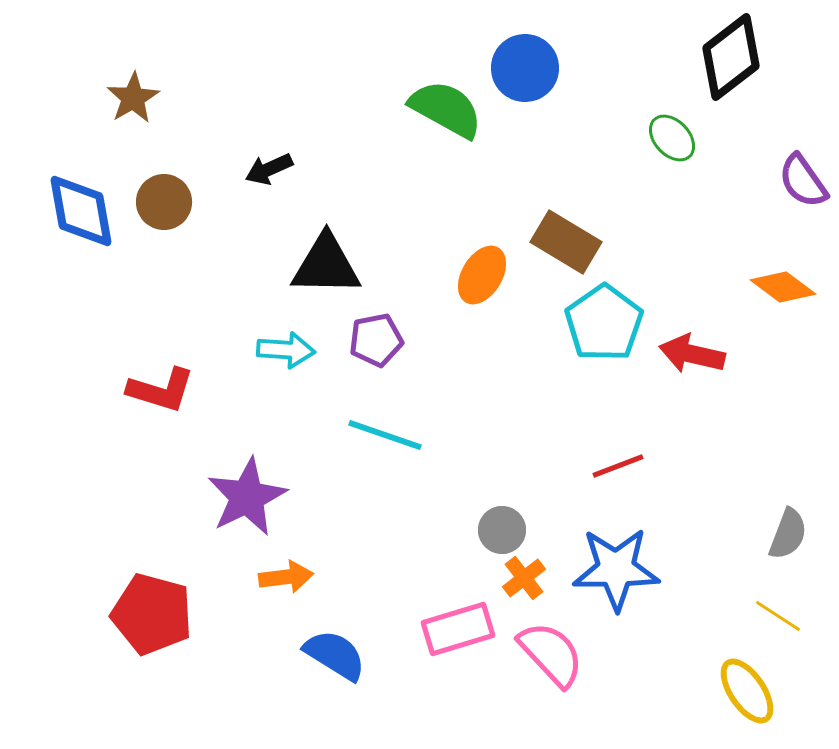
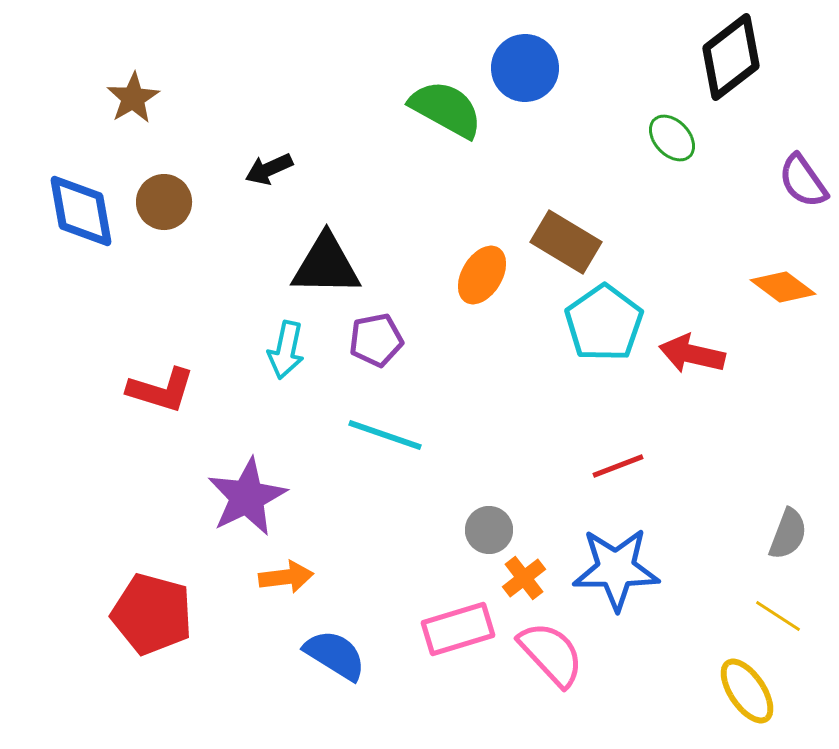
cyan arrow: rotated 98 degrees clockwise
gray circle: moved 13 px left
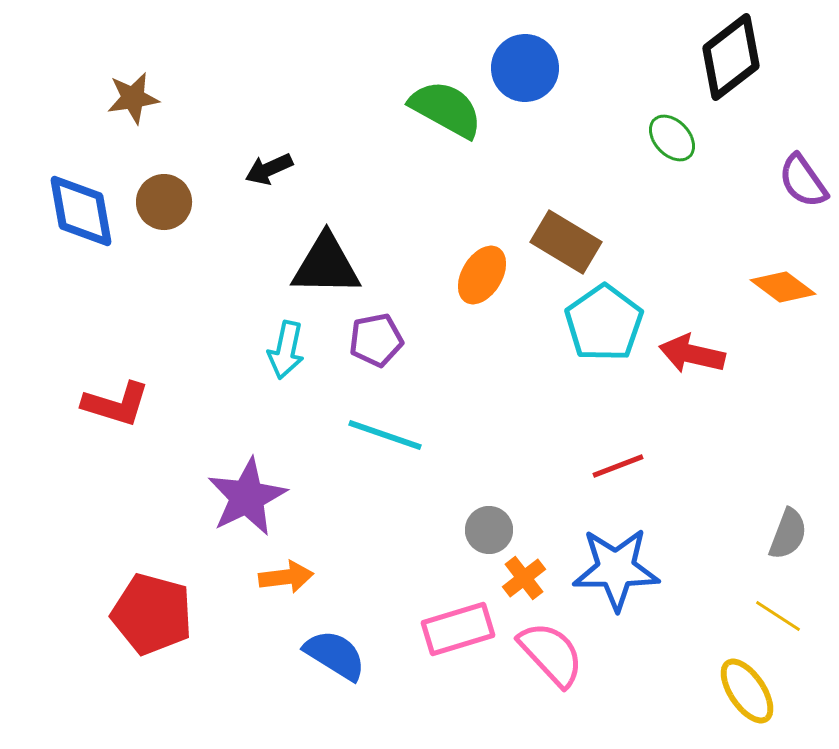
brown star: rotated 22 degrees clockwise
red L-shape: moved 45 px left, 14 px down
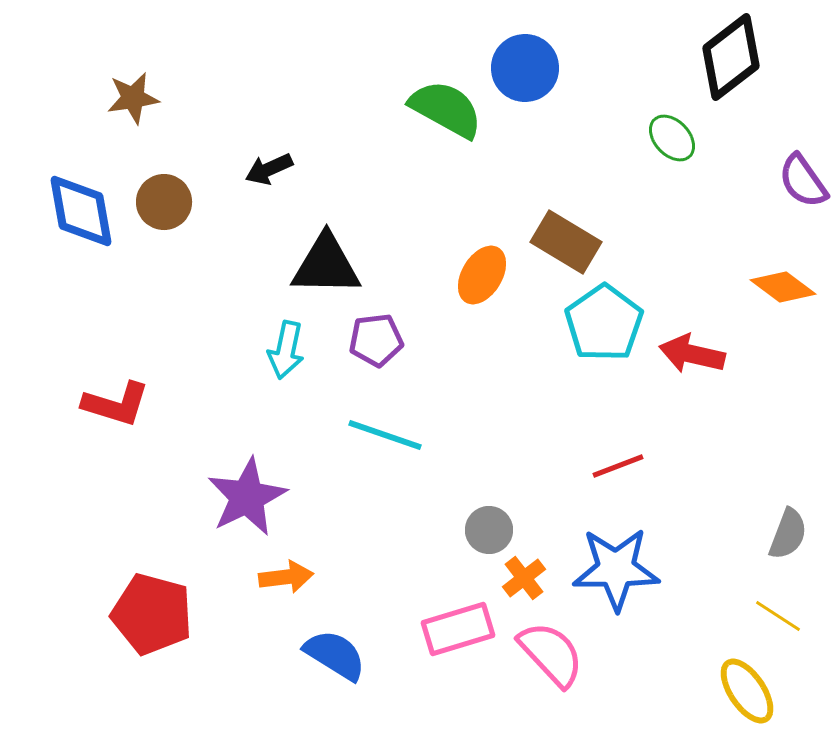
purple pentagon: rotated 4 degrees clockwise
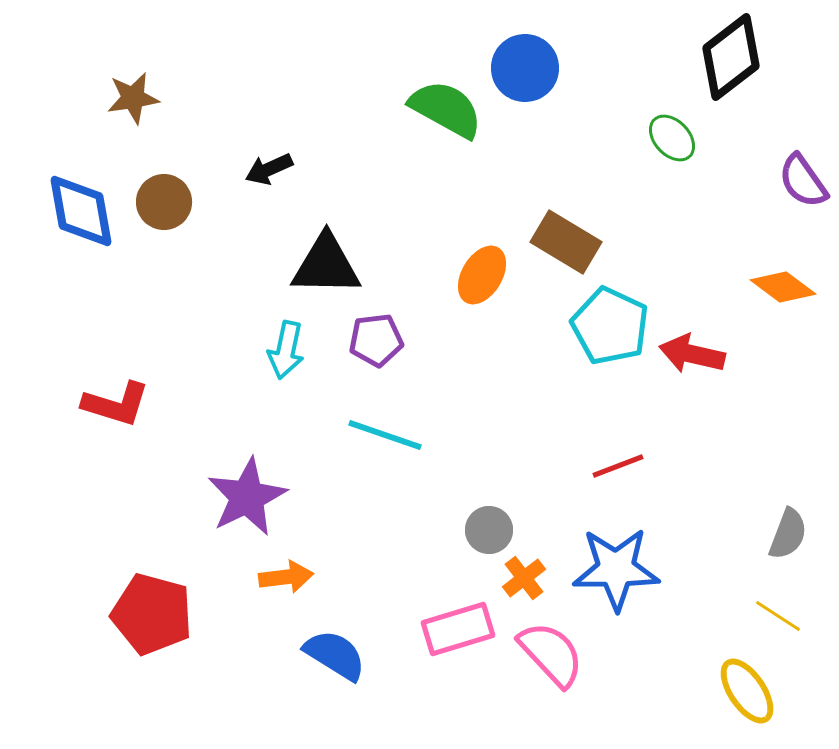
cyan pentagon: moved 6 px right, 3 px down; rotated 12 degrees counterclockwise
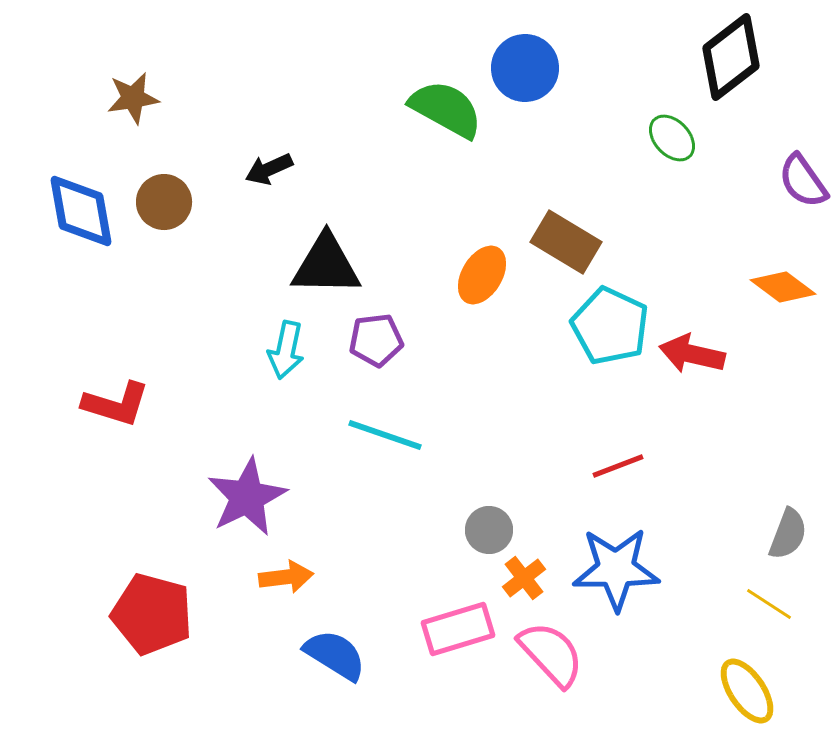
yellow line: moved 9 px left, 12 px up
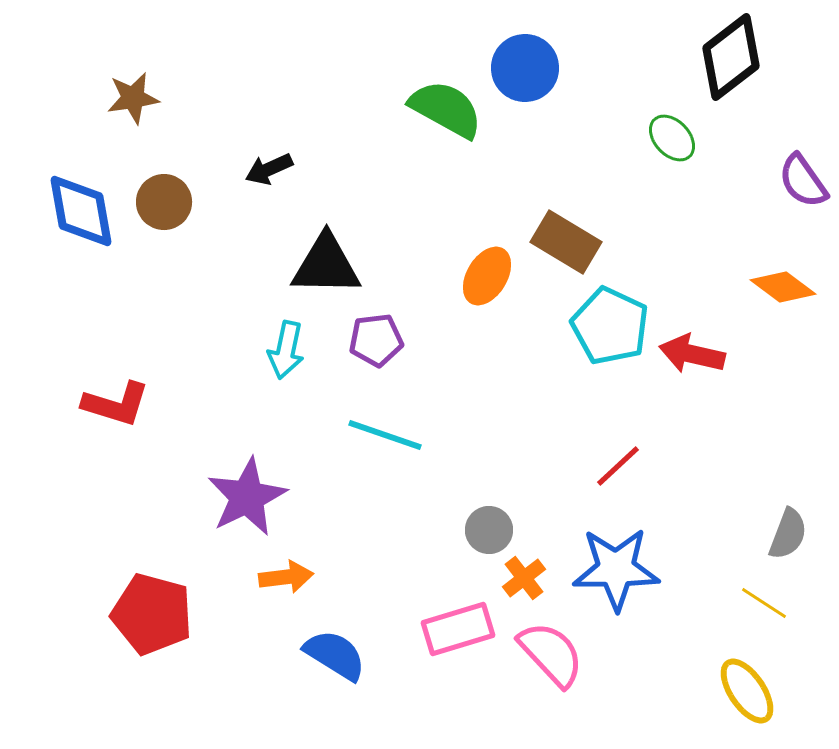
orange ellipse: moved 5 px right, 1 px down
red line: rotated 22 degrees counterclockwise
yellow line: moved 5 px left, 1 px up
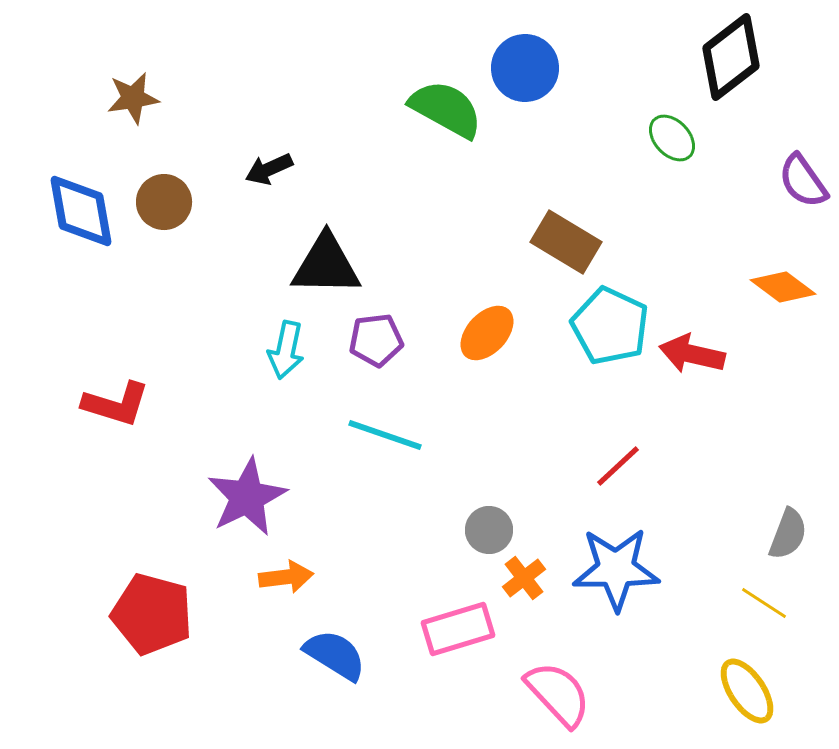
orange ellipse: moved 57 px down; rotated 12 degrees clockwise
pink semicircle: moved 7 px right, 40 px down
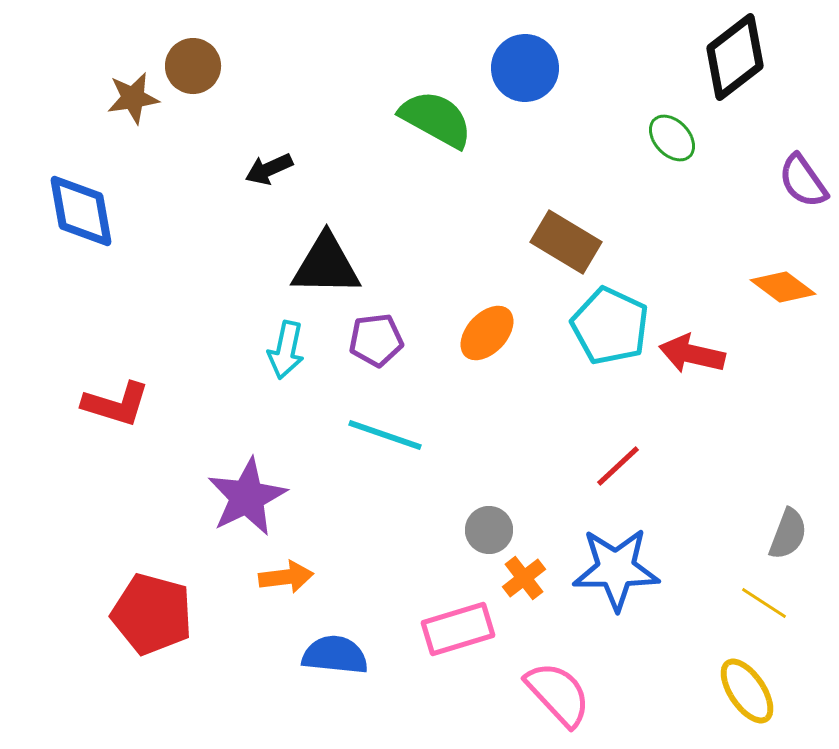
black diamond: moved 4 px right
green semicircle: moved 10 px left, 10 px down
brown circle: moved 29 px right, 136 px up
blue semicircle: rotated 26 degrees counterclockwise
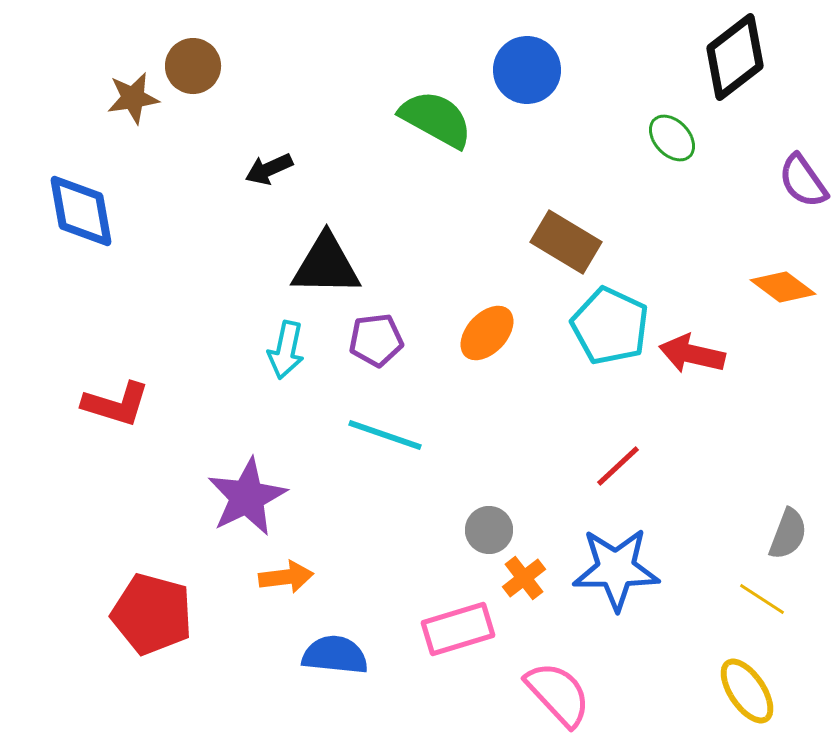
blue circle: moved 2 px right, 2 px down
yellow line: moved 2 px left, 4 px up
